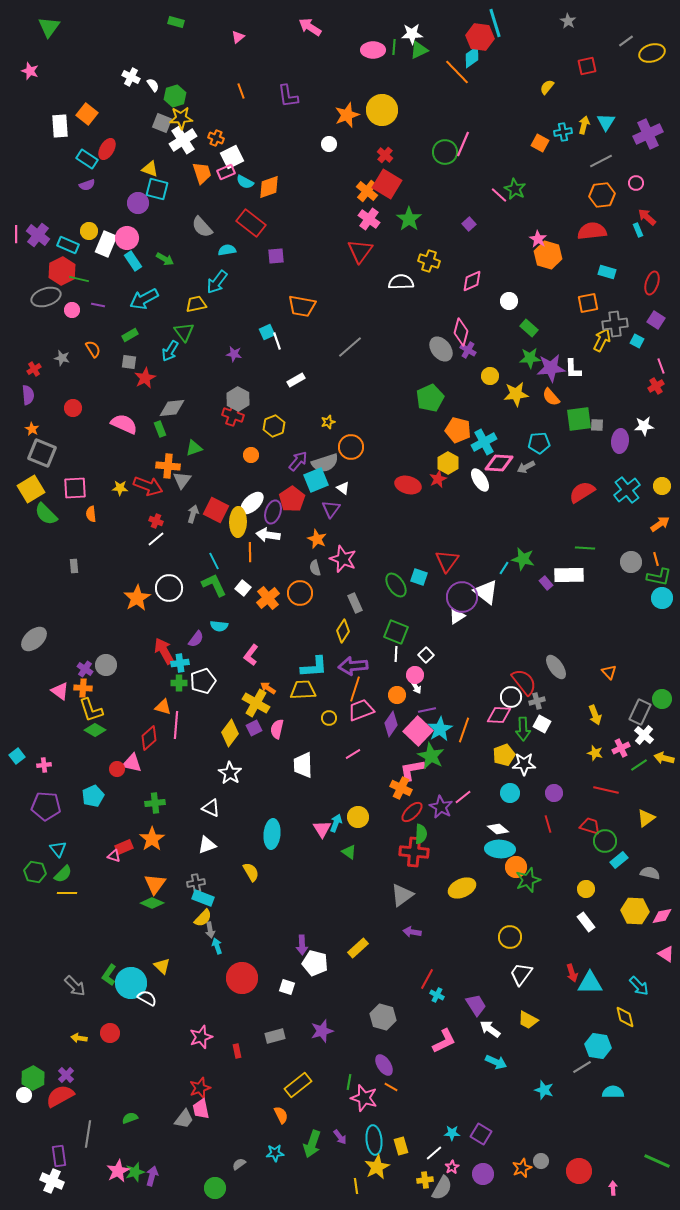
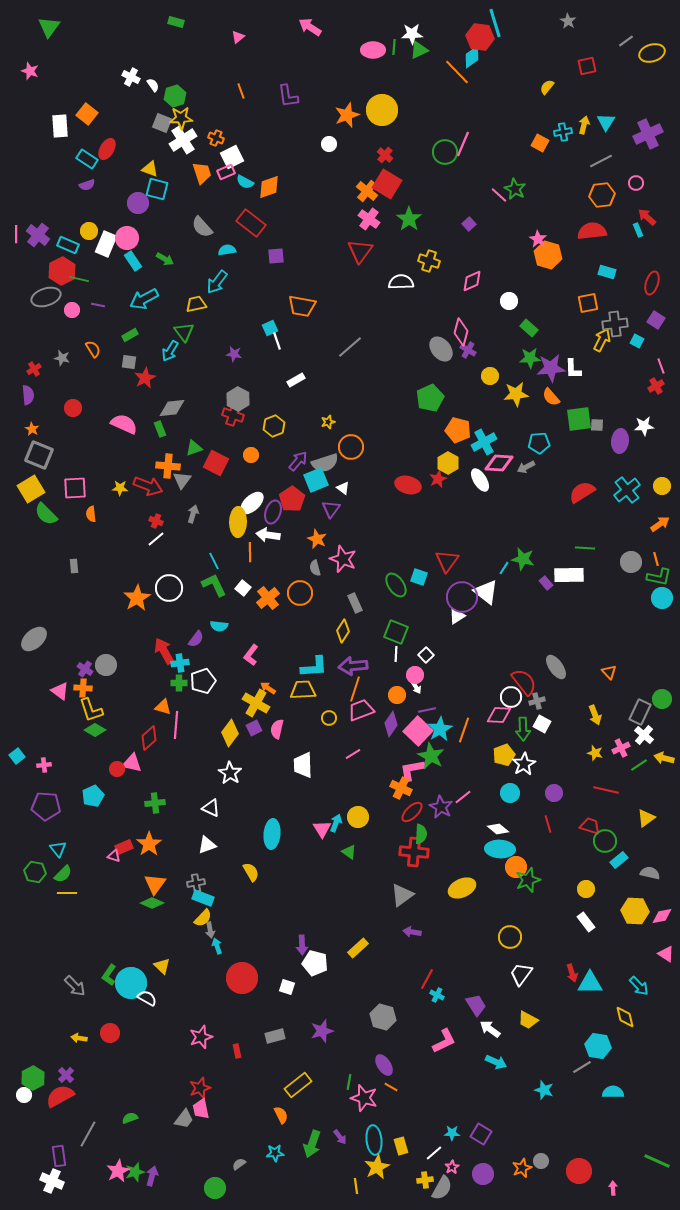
cyan square at (267, 332): moved 3 px right, 4 px up
gray square at (42, 453): moved 3 px left, 2 px down
red square at (216, 510): moved 47 px up
white star at (524, 764): rotated 30 degrees counterclockwise
orange star at (152, 839): moved 3 px left, 5 px down
gray line at (88, 1134): rotated 20 degrees clockwise
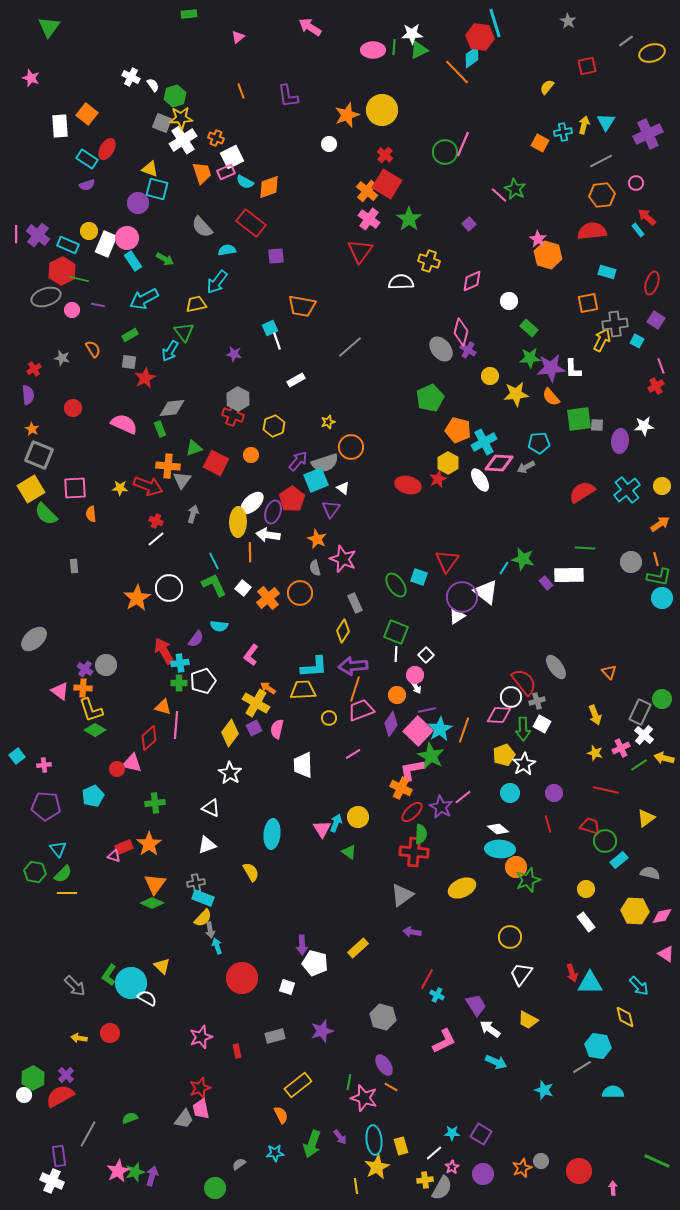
green rectangle at (176, 22): moved 13 px right, 8 px up; rotated 21 degrees counterclockwise
pink star at (30, 71): moved 1 px right, 7 px down
cyan rectangle at (638, 230): rotated 16 degrees counterclockwise
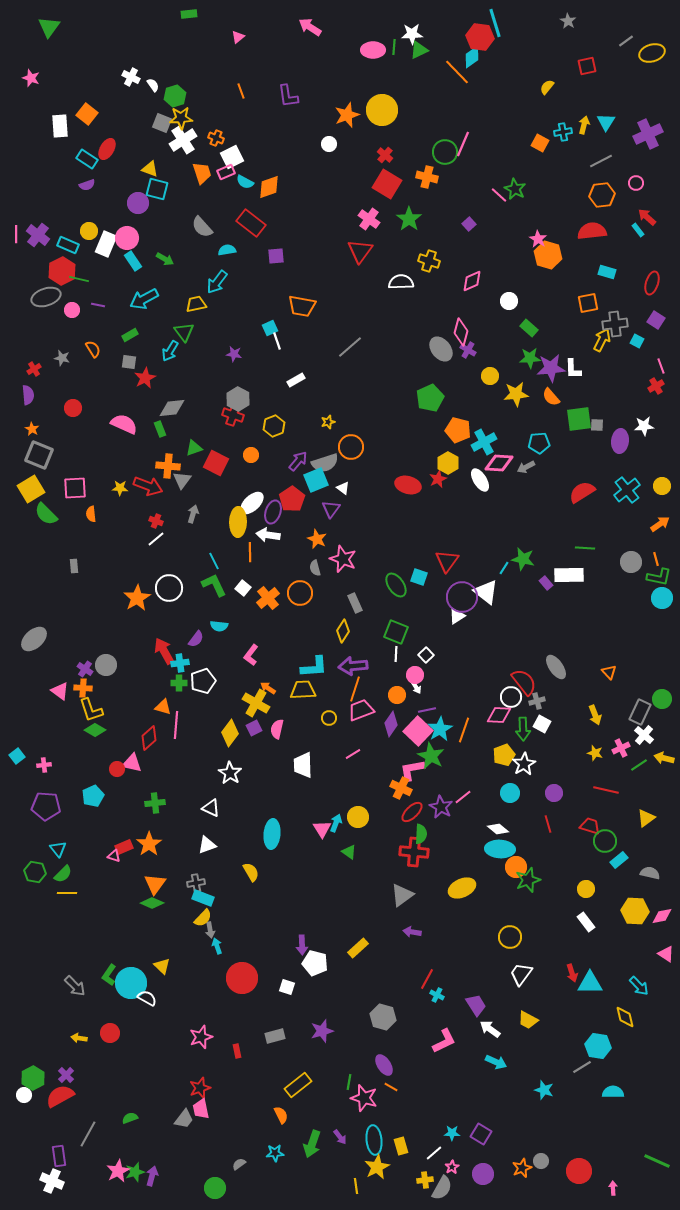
orange cross at (367, 191): moved 60 px right, 14 px up; rotated 25 degrees counterclockwise
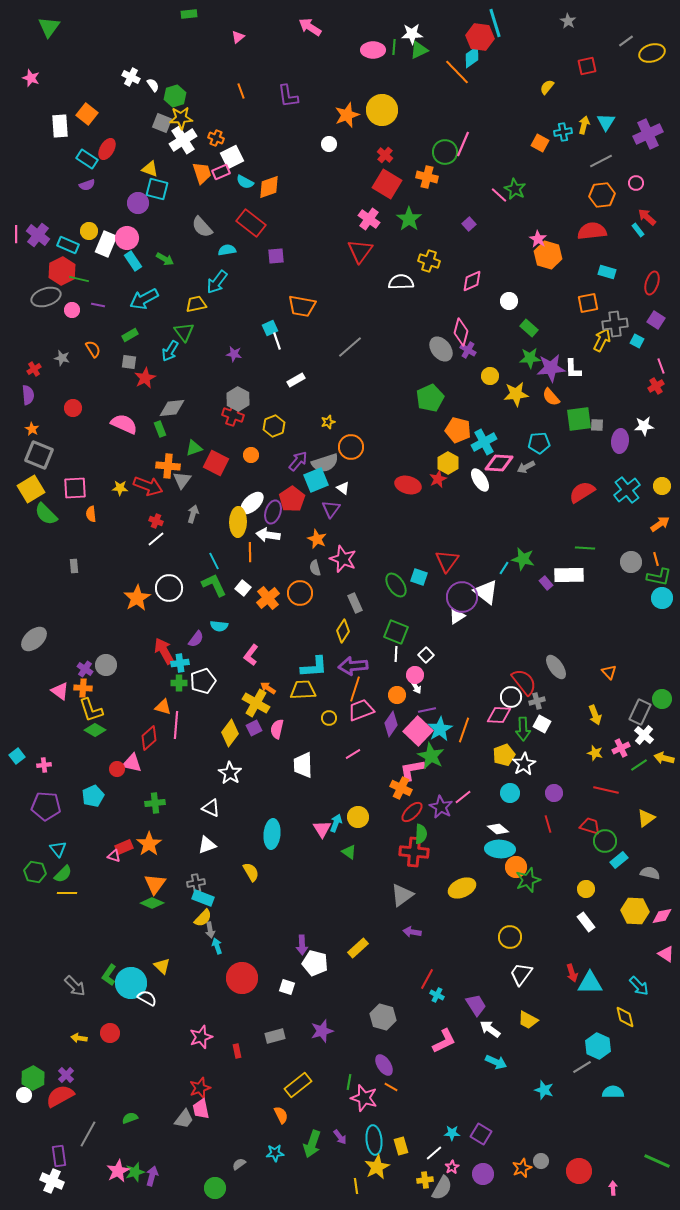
pink rectangle at (226, 172): moved 5 px left
cyan hexagon at (598, 1046): rotated 15 degrees clockwise
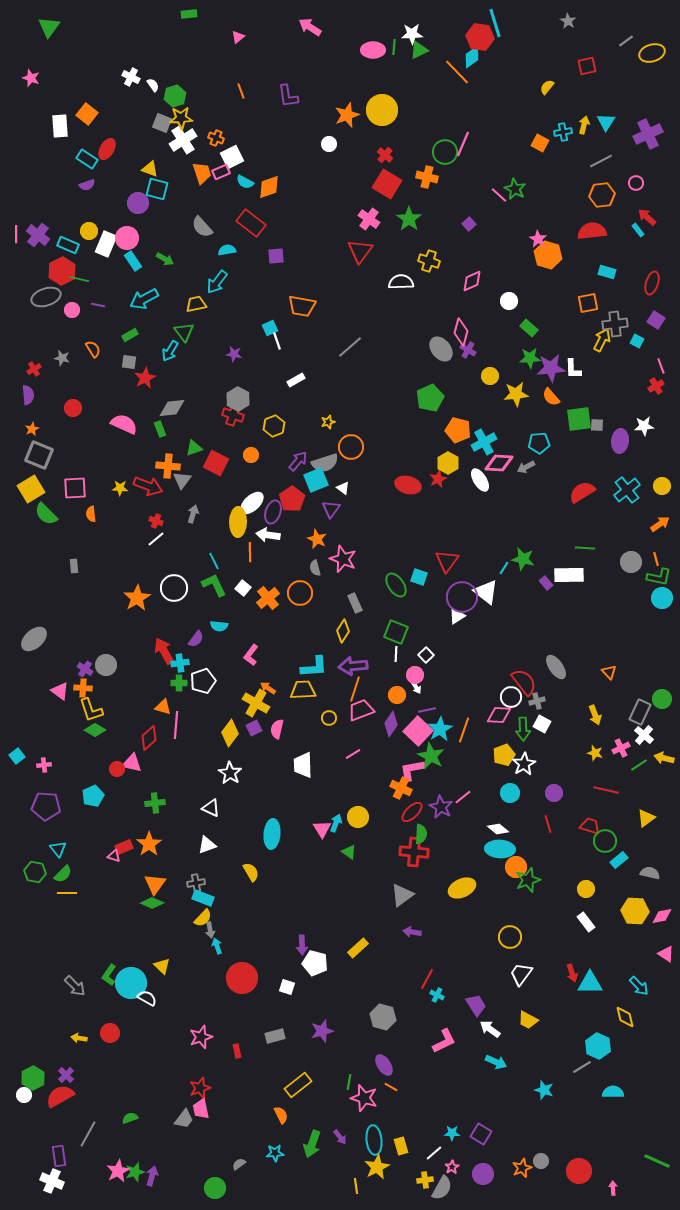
orange star at (32, 429): rotated 16 degrees clockwise
white circle at (169, 588): moved 5 px right
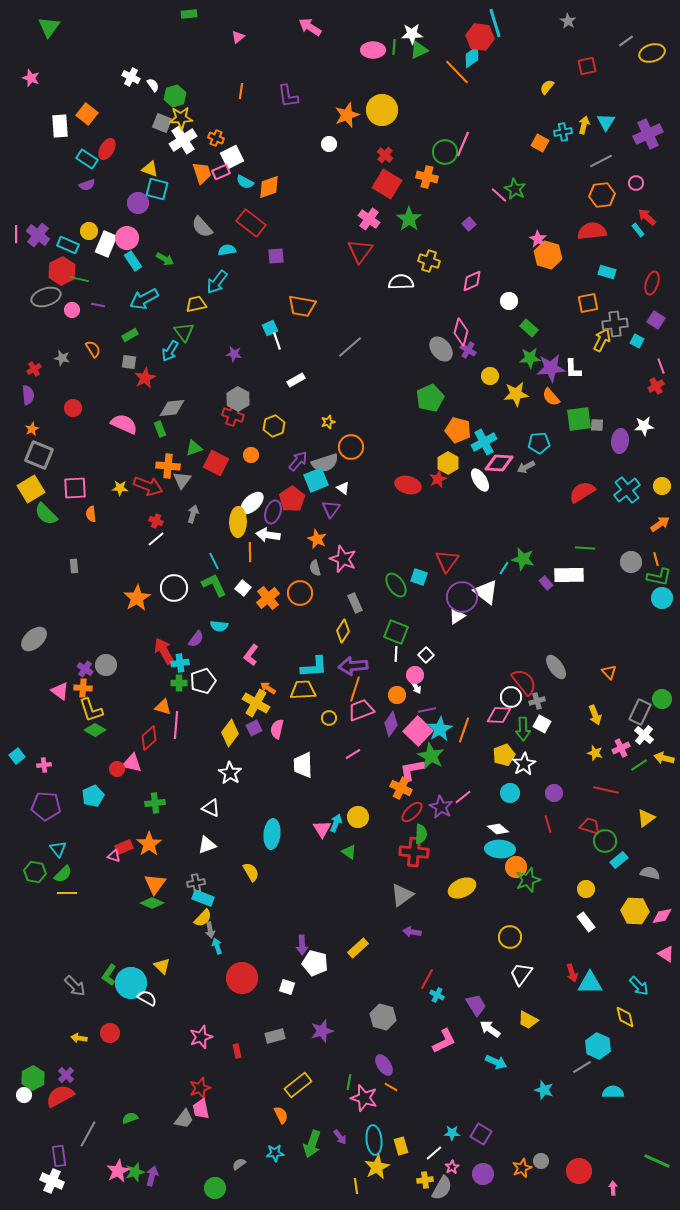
orange line at (241, 91): rotated 28 degrees clockwise
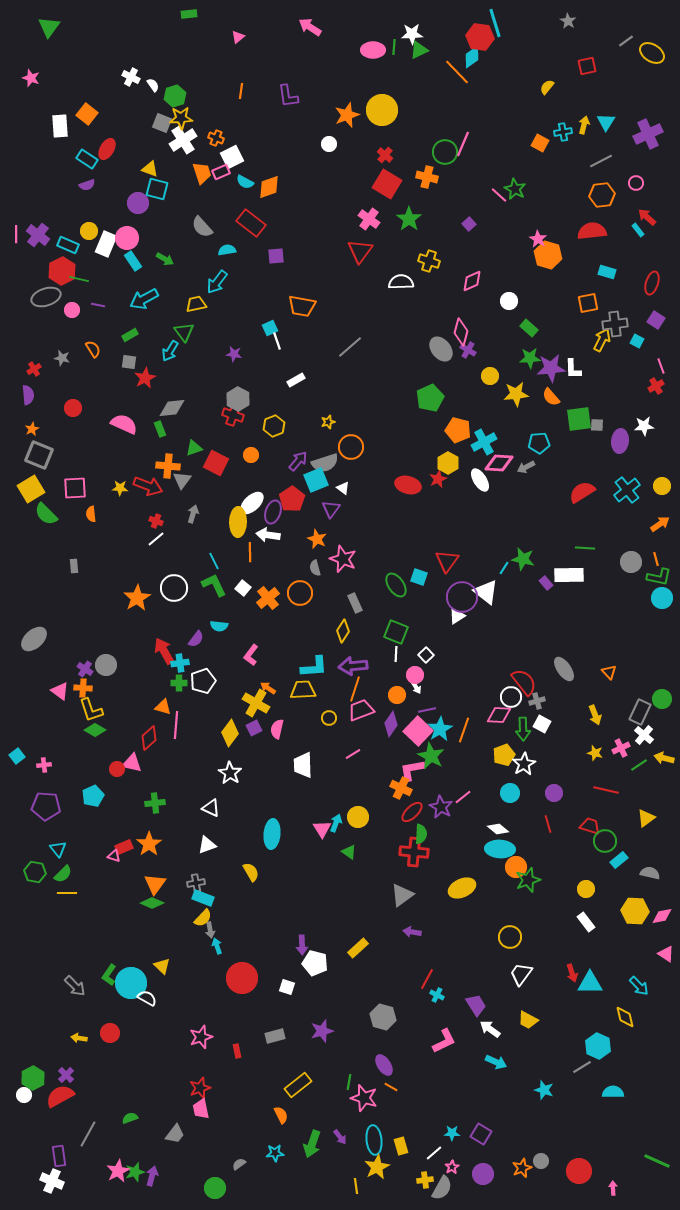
yellow ellipse at (652, 53): rotated 50 degrees clockwise
gray ellipse at (556, 667): moved 8 px right, 2 px down
gray trapezoid at (184, 1119): moved 9 px left, 15 px down
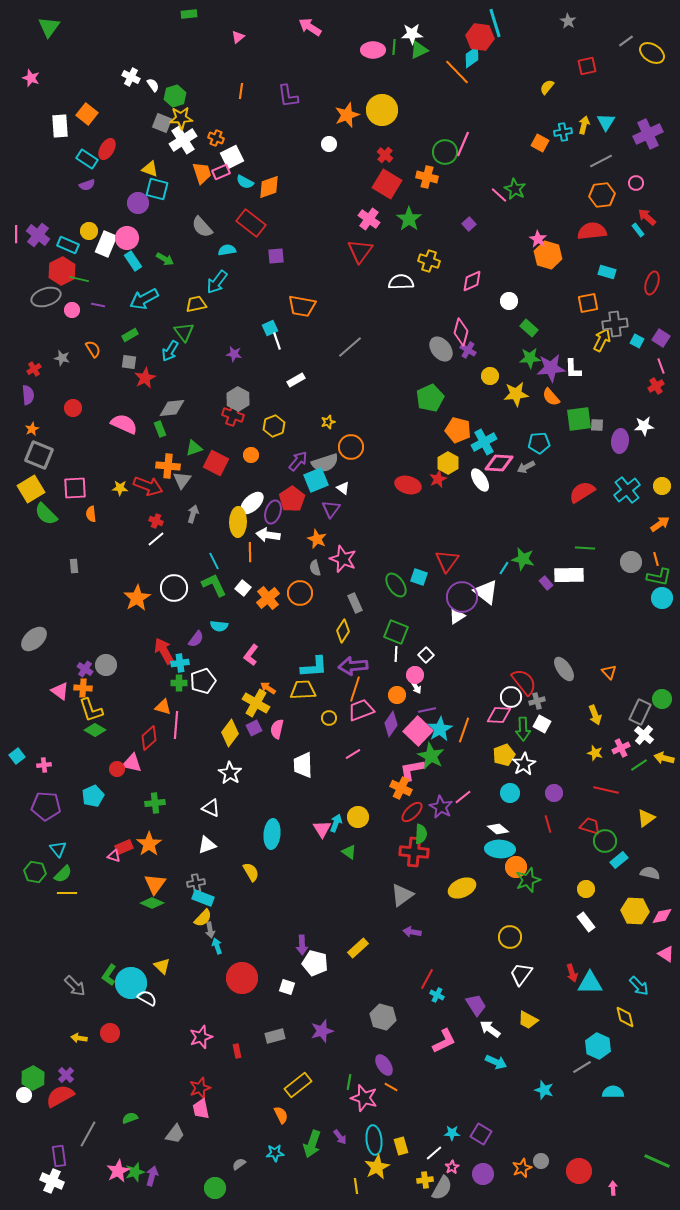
purple square at (656, 320): moved 5 px right, 18 px down
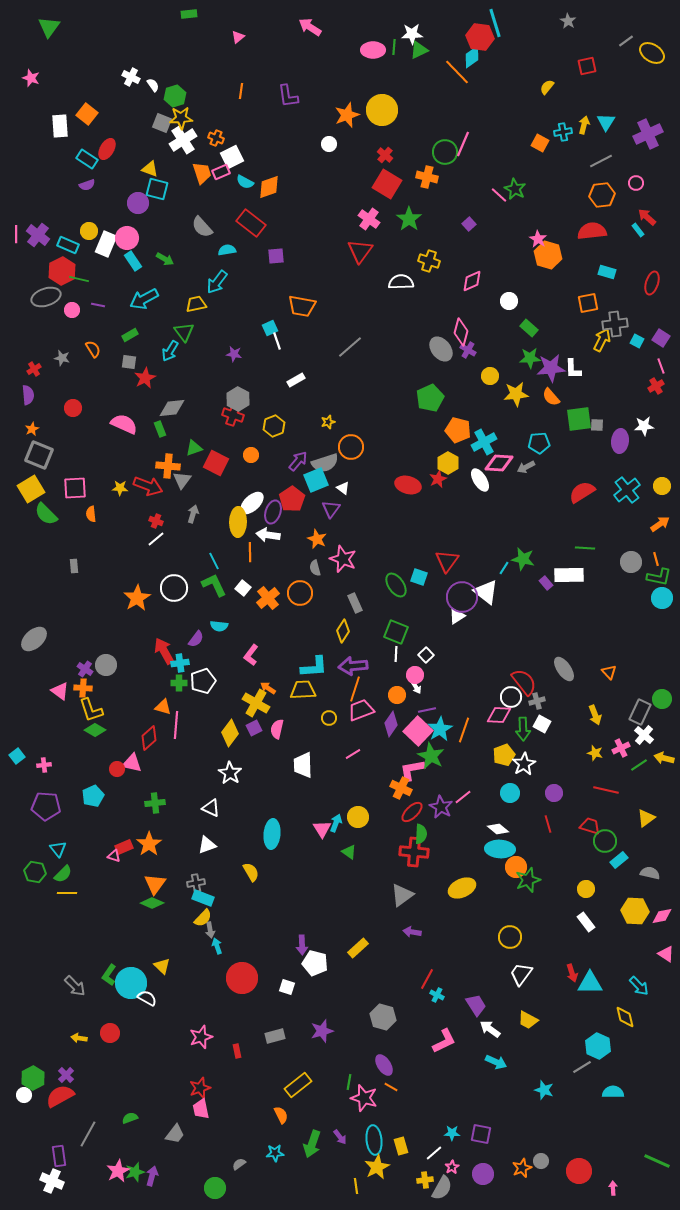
purple square at (481, 1134): rotated 20 degrees counterclockwise
